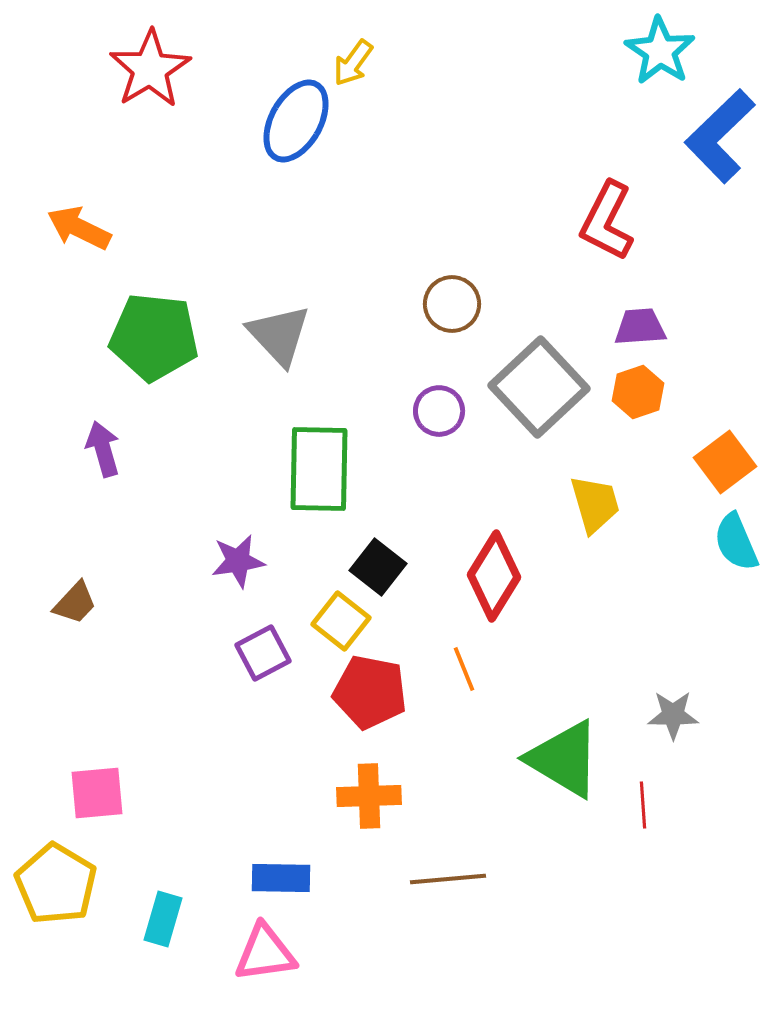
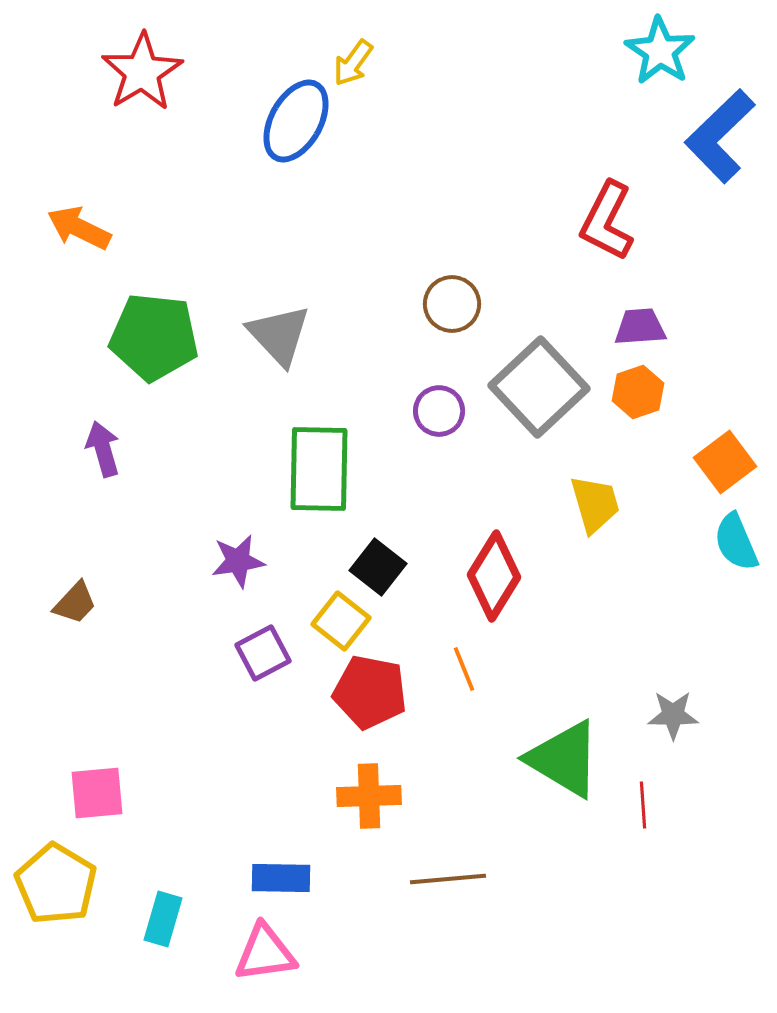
red star: moved 8 px left, 3 px down
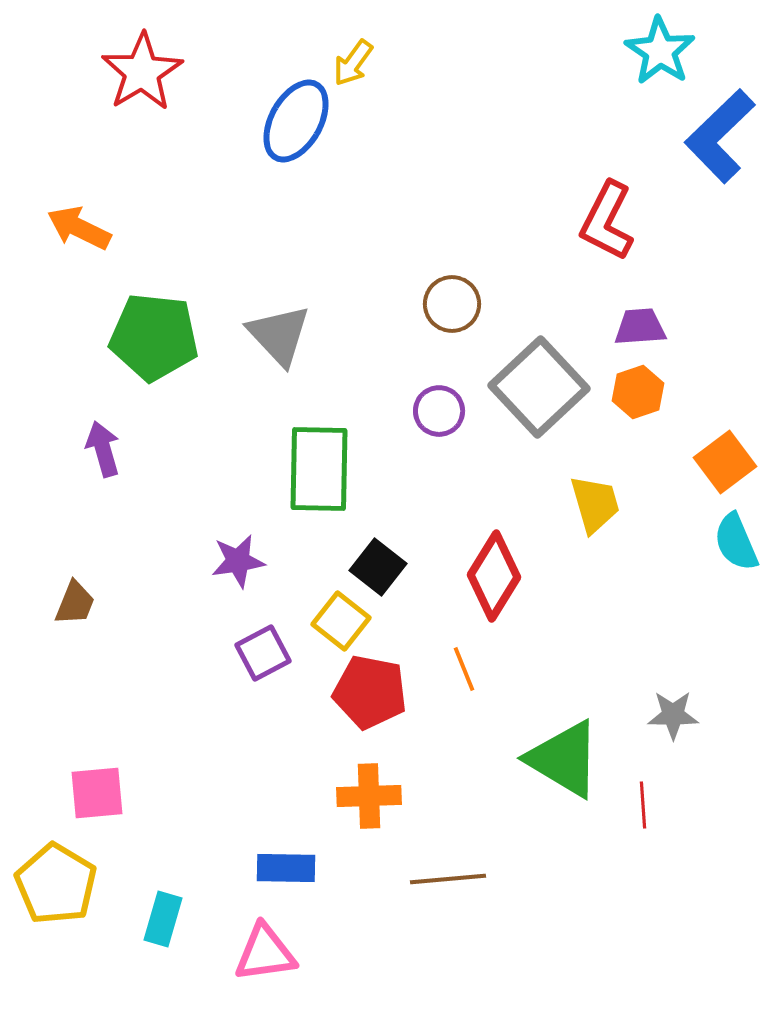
brown trapezoid: rotated 21 degrees counterclockwise
blue rectangle: moved 5 px right, 10 px up
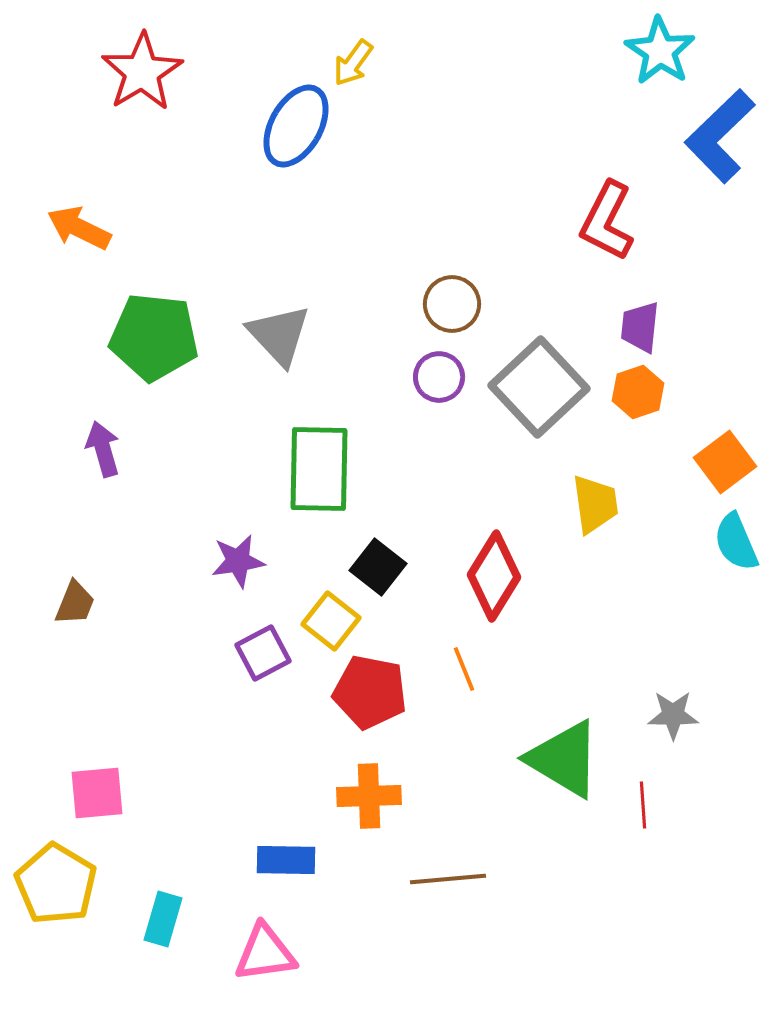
blue ellipse: moved 5 px down
purple trapezoid: rotated 80 degrees counterclockwise
purple circle: moved 34 px up
yellow trapezoid: rotated 8 degrees clockwise
yellow square: moved 10 px left
blue rectangle: moved 8 px up
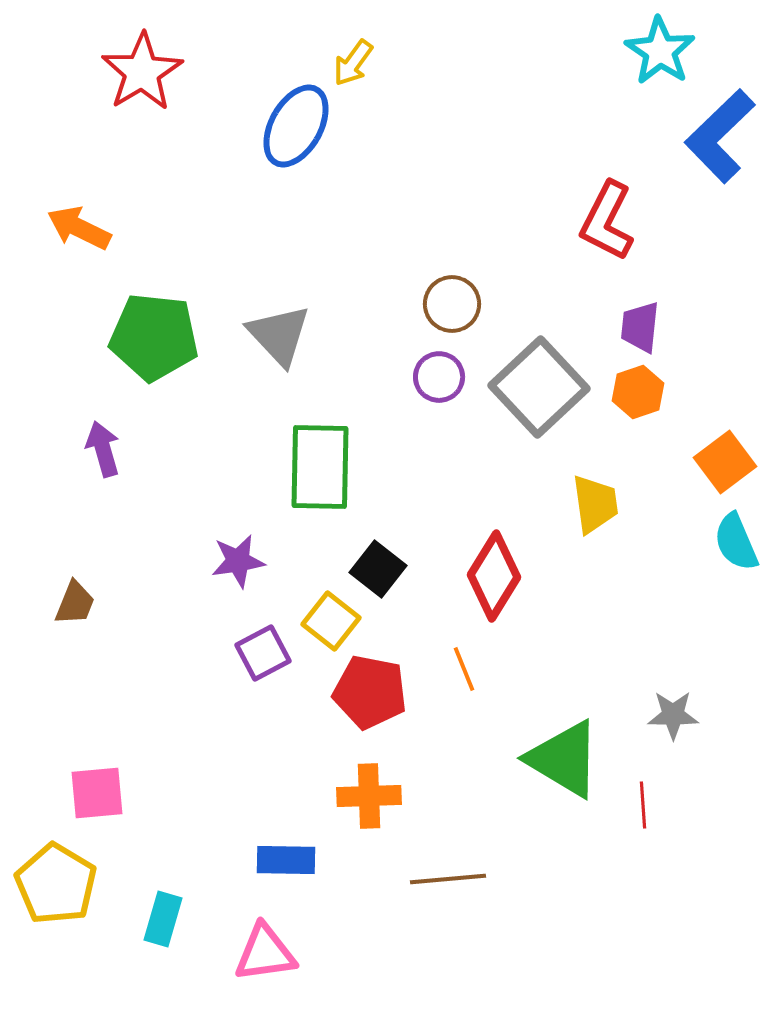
green rectangle: moved 1 px right, 2 px up
black square: moved 2 px down
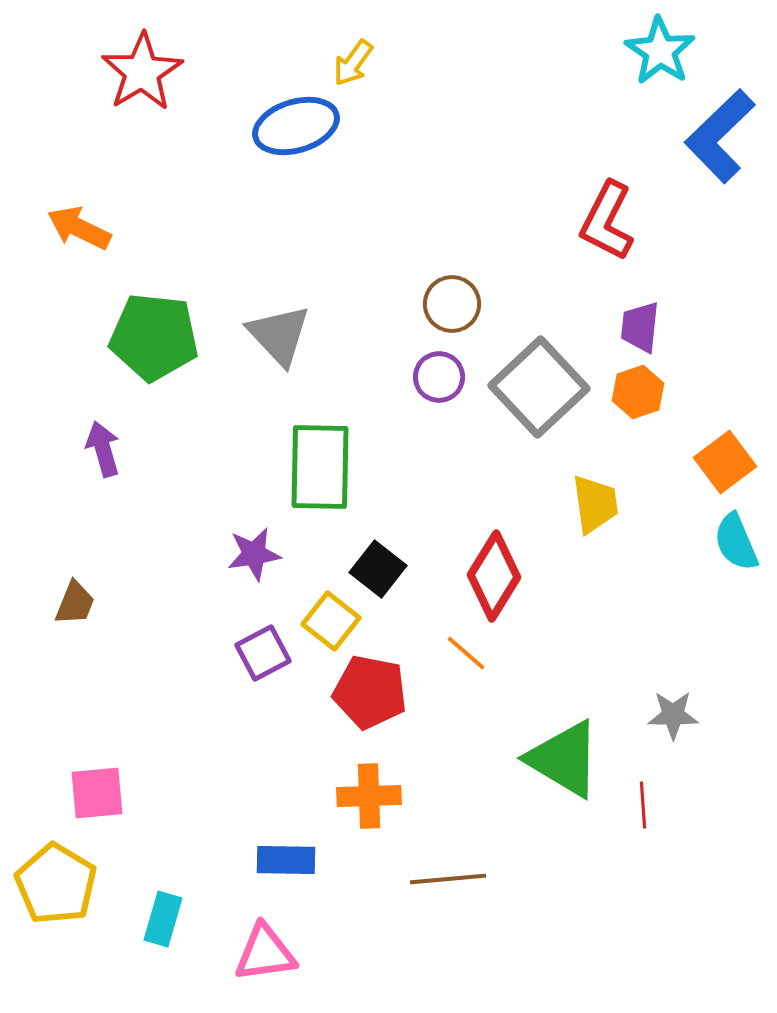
blue ellipse: rotated 44 degrees clockwise
purple star: moved 16 px right, 7 px up
orange line: moved 2 px right, 16 px up; rotated 27 degrees counterclockwise
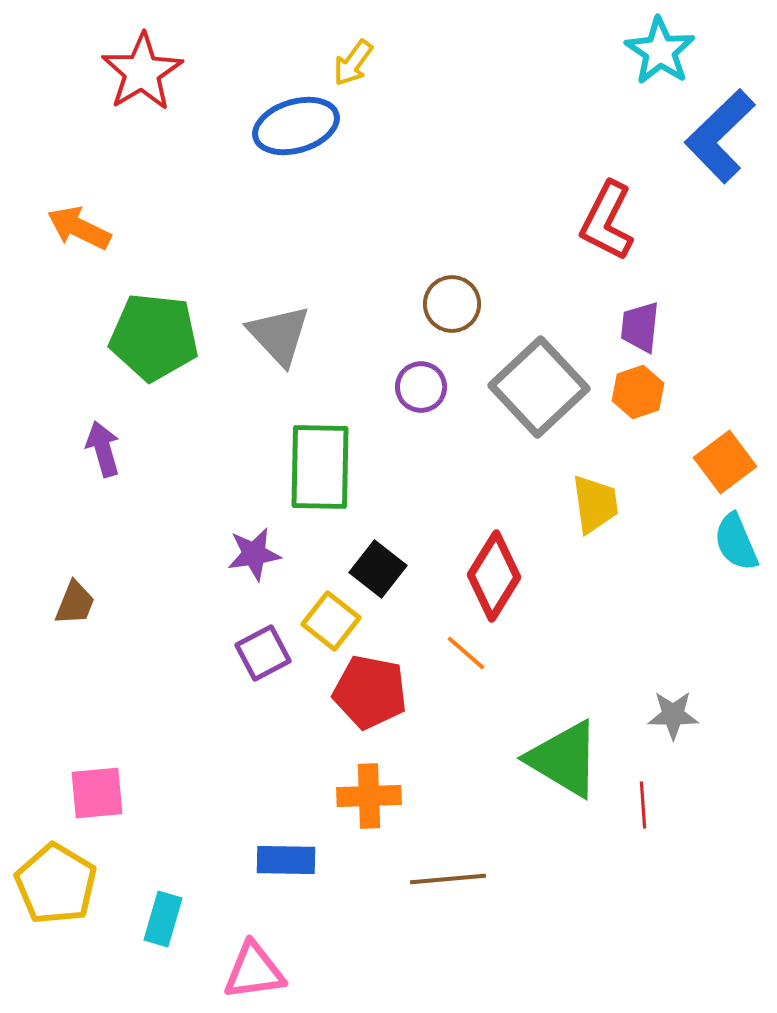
purple circle: moved 18 px left, 10 px down
pink triangle: moved 11 px left, 18 px down
